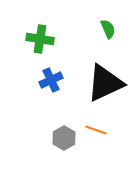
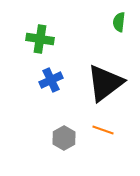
green semicircle: moved 11 px right, 7 px up; rotated 150 degrees counterclockwise
black triangle: rotated 12 degrees counterclockwise
orange line: moved 7 px right
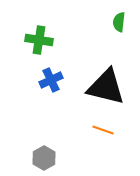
green cross: moved 1 px left, 1 px down
black triangle: moved 1 px right, 4 px down; rotated 51 degrees clockwise
gray hexagon: moved 20 px left, 20 px down
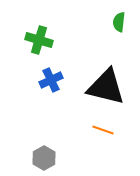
green cross: rotated 8 degrees clockwise
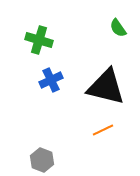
green semicircle: moved 1 px left, 6 px down; rotated 42 degrees counterclockwise
orange line: rotated 45 degrees counterclockwise
gray hexagon: moved 2 px left, 2 px down; rotated 10 degrees counterclockwise
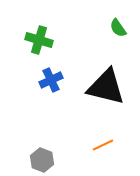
orange line: moved 15 px down
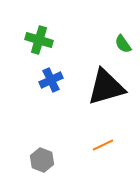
green semicircle: moved 5 px right, 16 px down
black triangle: rotated 30 degrees counterclockwise
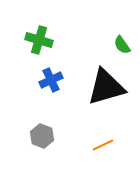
green semicircle: moved 1 px left, 1 px down
gray hexagon: moved 24 px up
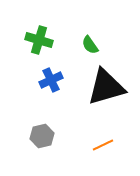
green semicircle: moved 32 px left
gray hexagon: rotated 25 degrees clockwise
